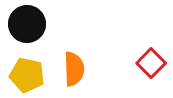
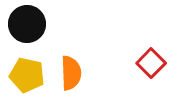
orange semicircle: moved 3 px left, 4 px down
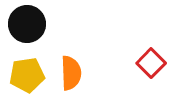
yellow pentagon: rotated 20 degrees counterclockwise
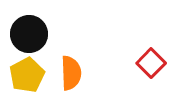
black circle: moved 2 px right, 10 px down
yellow pentagon: rotated 20 degrees counterclockwise
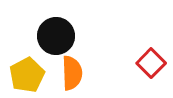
black circle: moved 27 px right, 2 px down
orange semicircle: moved 1 px right
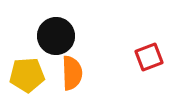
red square: moved 2 px left, 6 px up; rotated 24 degrees clockwise
yellow pentagon: rotated 24 degrees clockwise
